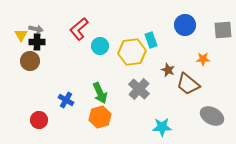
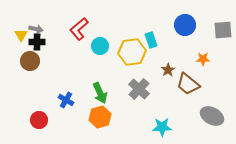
brown star: rotated 16 degrees clockwise
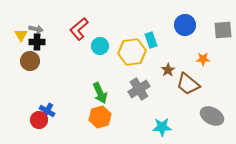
gray cross: rotated 15 degrees clockwise
blue cross: moved 19 px left, 11 px down
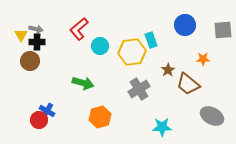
green arrow: moved 17 px left, 10 px up; rotated 50 degrees counterclockwise
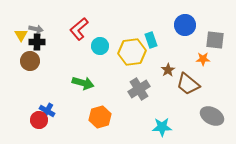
gray square: moved 8 px left, 10 px down; rotated 12 degrees clockwise
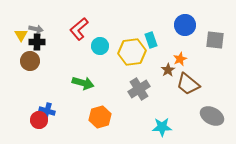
orange star: moved 23 px left; rotated 24 degrees counterclockwise
blue cross: rotated 14 degrees counterclockwise
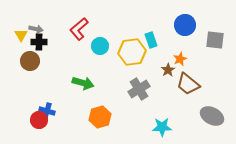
black cross: moved 2 px right
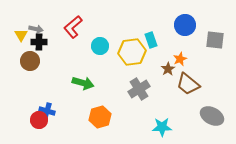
red L-shape: moved 6 px left, 2 px up
brown star: moved 1 px up
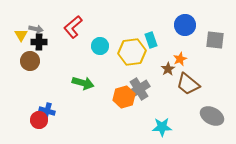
orange hexagon: moved 24 px right, 20 px up
